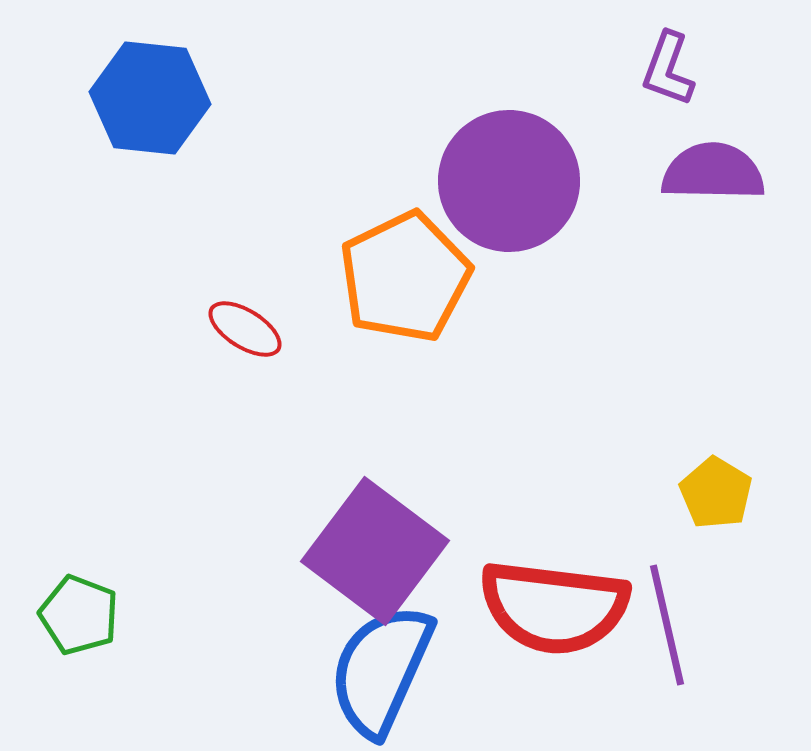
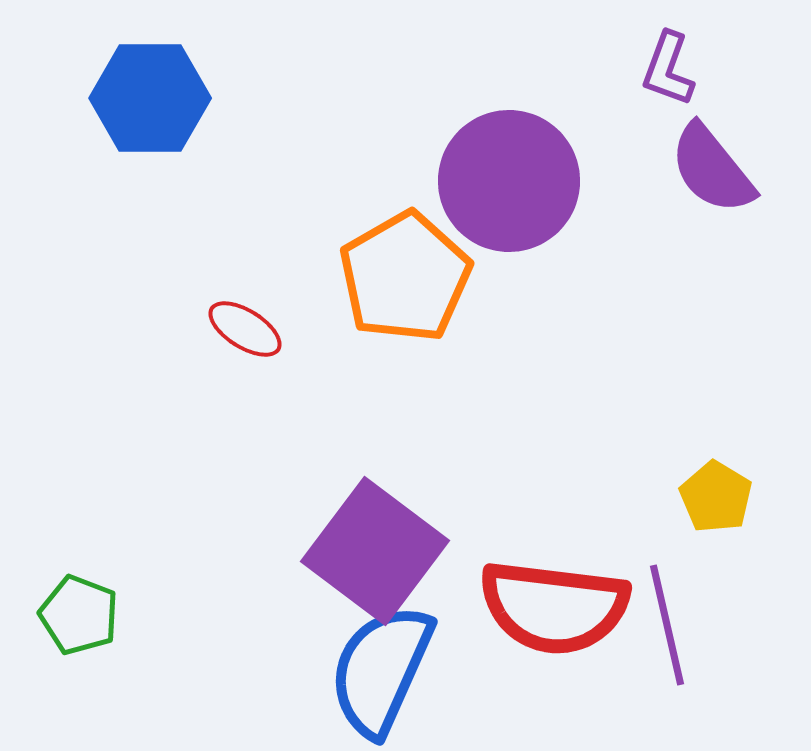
blue hexagon: rotated 6 degrees counterclockwise
purple semicircle: moved 1 px left, 3 px up; rotated 130 degrees counterclockwise
orange pentagon: rotated 4 degrees counterclockwise
yellow pentagon: moved 4 px down
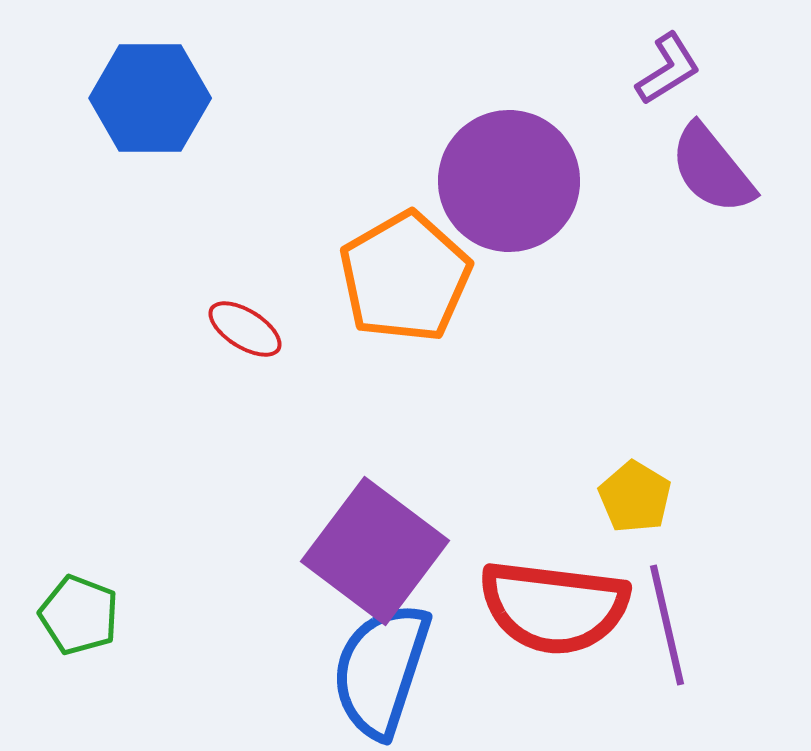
purple L-shape: rotated 142 degrees counterclockwise
yellow pentagon: moved 81 px left
blue semicircle: rotated 6 degrees counterclockwise
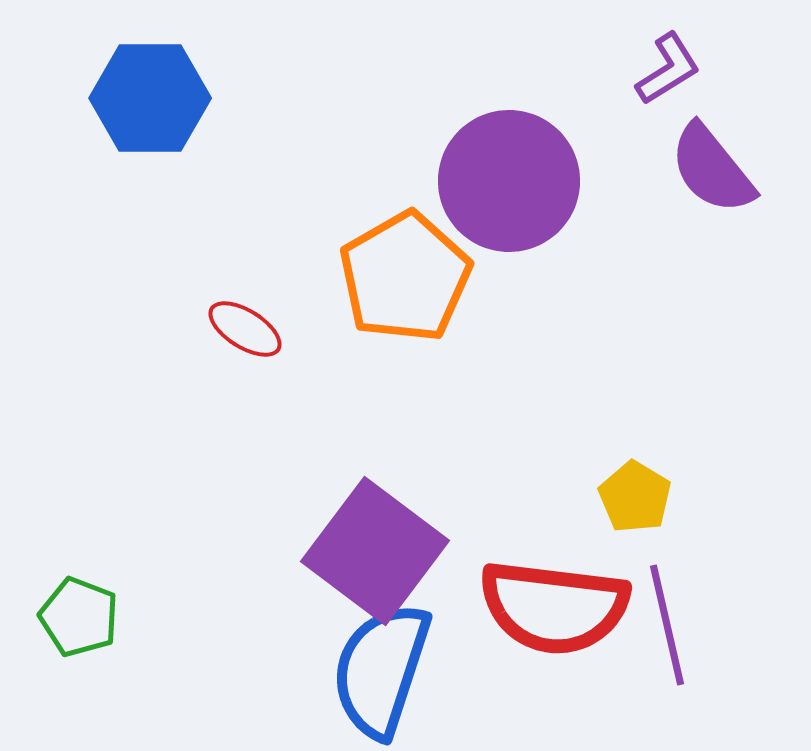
green pentagon: moved 2 px down
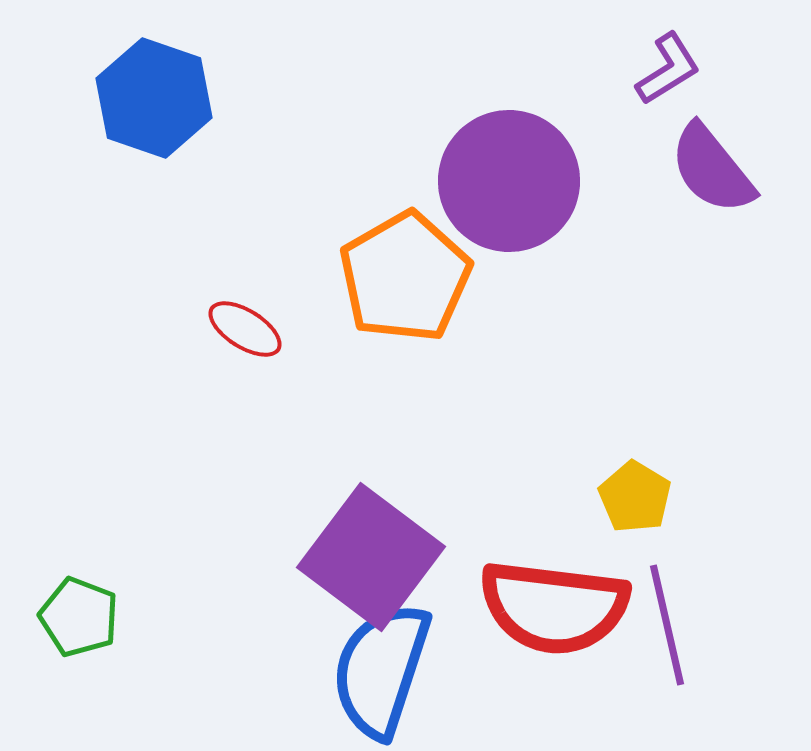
blue hexagon: moved 4 px right; rotated 19 degrees clockwise
purple square: moved 4 px left, 6 px down
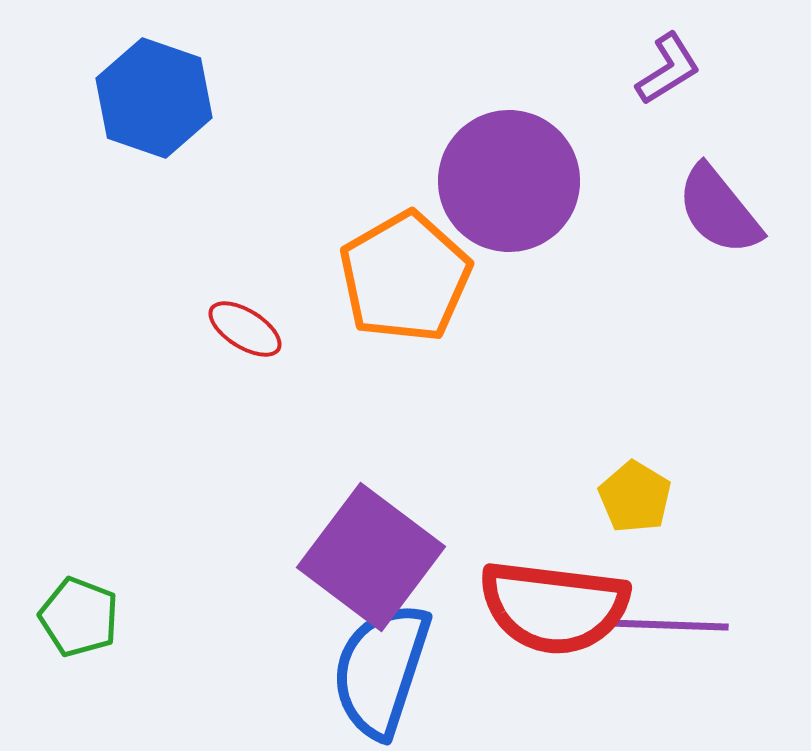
purple semicircle: moved 7 px right, 41 px down
purple line: rotated 75 degrees counterclockwise
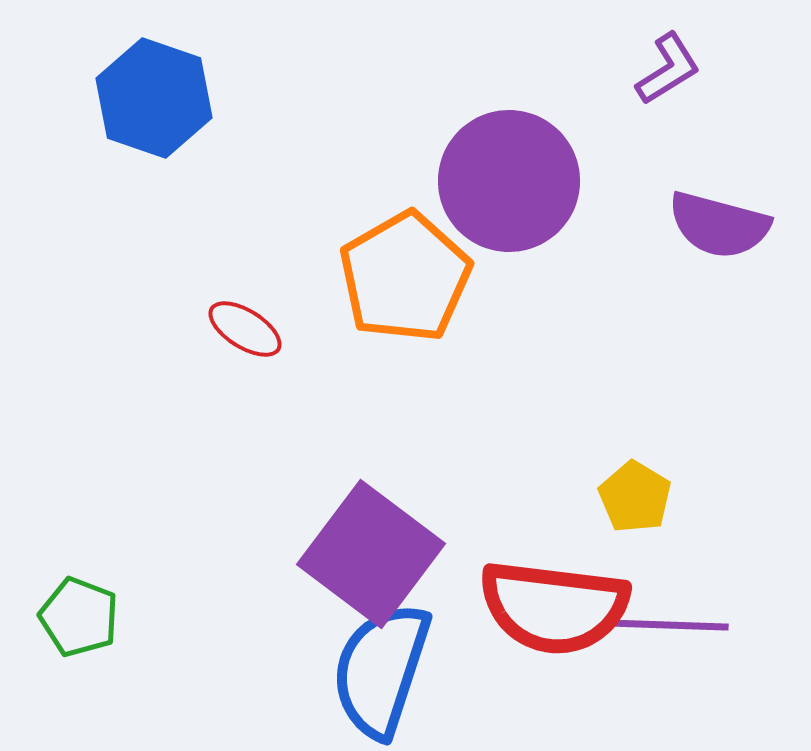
purple semicircle: moved 15 px down; rotated 36 degrees counterclockwise
purple square: moved 3 px up
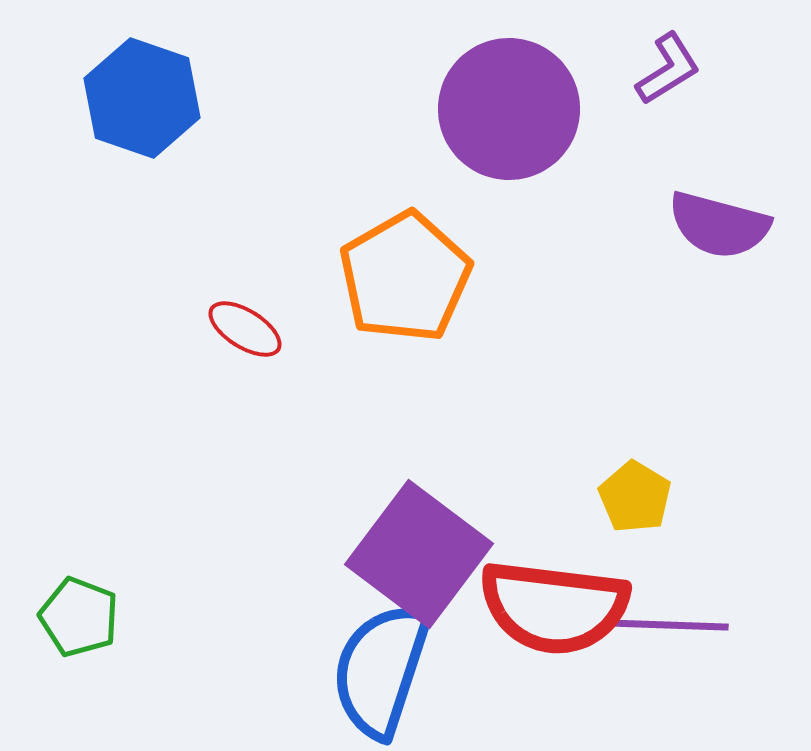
blue hexagon: moved 12 px left
purple circle: moved 72 px up
purple square: moved 48 px right
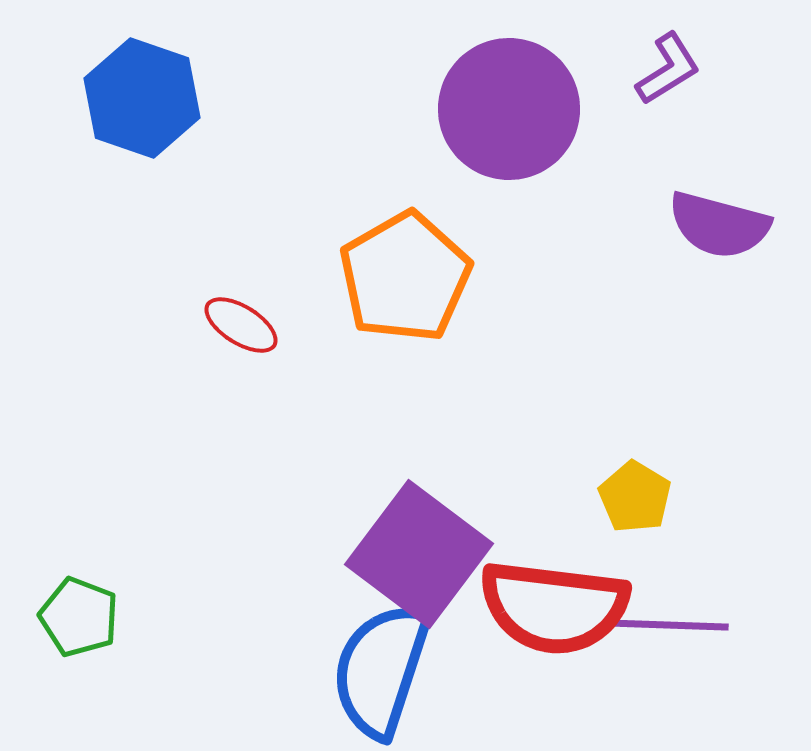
red ellipse: moved 4 px left, 4 px up
